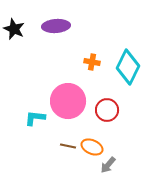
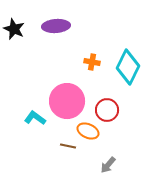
pink circle: moved 1 px left
cyan L-shape: rotated 30 degrees clockwise
orange ellipse: moved 4 px left, 16 px up
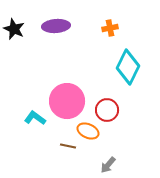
orange cross: moved 18 px right, 34 px up; rotated 21 degrees counterclockwise
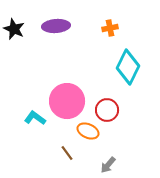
brown line: moved 1 px left, 7 px down; rotated 42 degrees clockwise
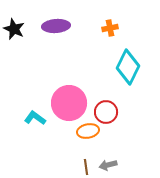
pink circle: moved 2 px right, 2 px down
red circle: moved 1 px left, 2 px down
orange ellipse: rotated 35 degrees counterclockwise
brown line: moved 19 px right, 14 px down; rotated 28 degrees clockwise
gray arrow: rotated 36 degrees clockwise
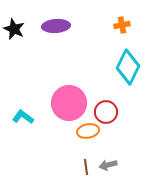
orange cross: moved 12 px right, 3 px up
cyan L-shape: moved 12 px left, 1 px up
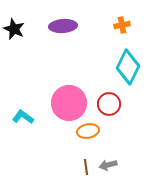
purple ellipse: moved 7 px right
red circle: moved 3 px right, 8 px up
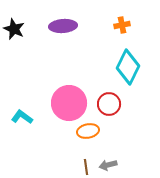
cyan L-shape: moved 1 px left
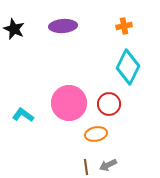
orange cross: moved 2 px right, 1 px down
cyan L-shape: moved 1 px right, 2 px up
orange ellipse: moved 8 px right, 3 px down
gray arrow: rotated 12 degrees counterclockwise
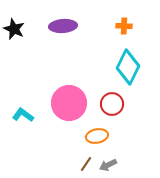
orange cross: rotated 14 degrees clockwise
red circle: moved 3 px right
orange ellipse: moved 1 px right, 2 px down
brown line: moved 3 px up; rotated 42 degrees clockwise
